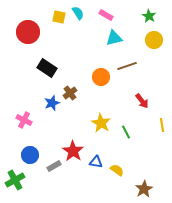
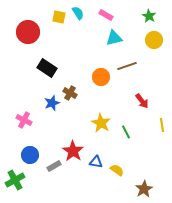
brown cross: rotated 24 degrees counterclockwise
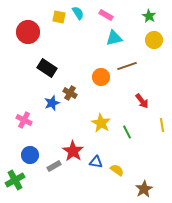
green line: moved 1 px right
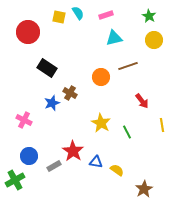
pink rectangle: rotated 48 degrees counterclockwise
brown line: moved 1 px right
blue circle: moved 1 px left, 1 px down
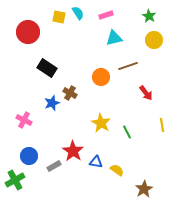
red arrow: moved 4 px right, 8 px up
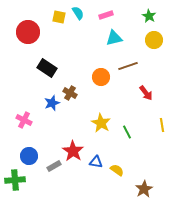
green cross: rotated 24 degrees clockwise
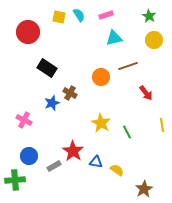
cyan semicircle: moved 1 px right, 2 px down
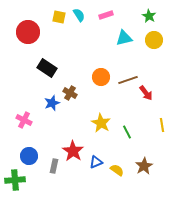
cyan triangle: moved 10 px right
brown line: moved 14 px down
blue triangle: rotated 32 degrees counterclockwise
gray rectangle: rotated 48 degrees counterclockwise
brown star: moved 23 px up
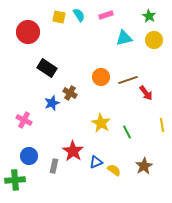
yellow semicircle: moved 3 px left
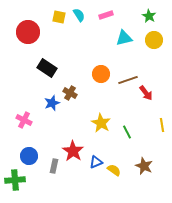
orange circle: moved 3 px up
brown star: rotated 18 degrees counterclockwise
